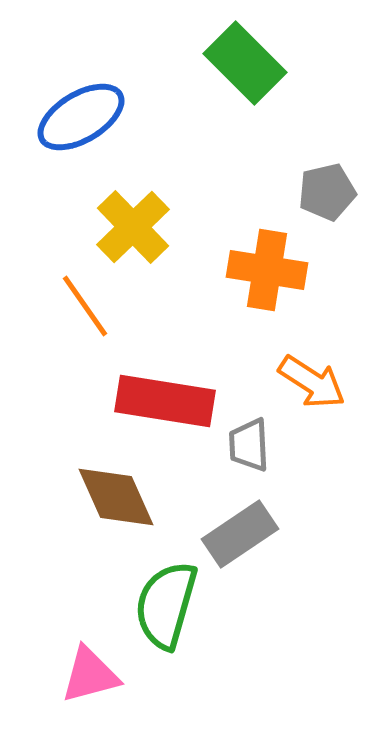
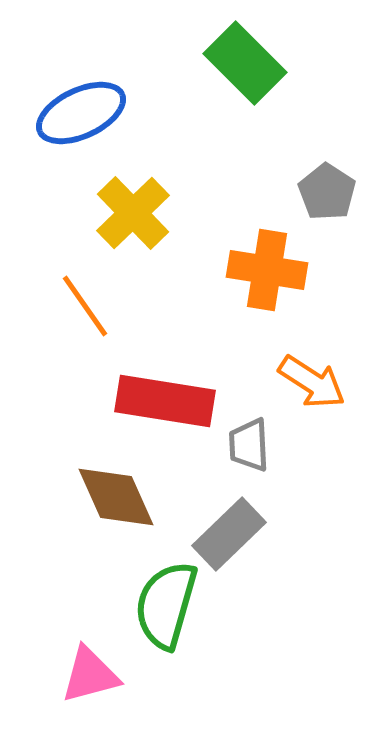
blue ellipse: moved 4 px up; rotated 6 degrees clockwise
gray pentagon: rotated 26 degrees counterclockwise
yellow cross: moved 14 px up
gray rectangle: moved 11 px left; rotated 10 degrees counterclockwise
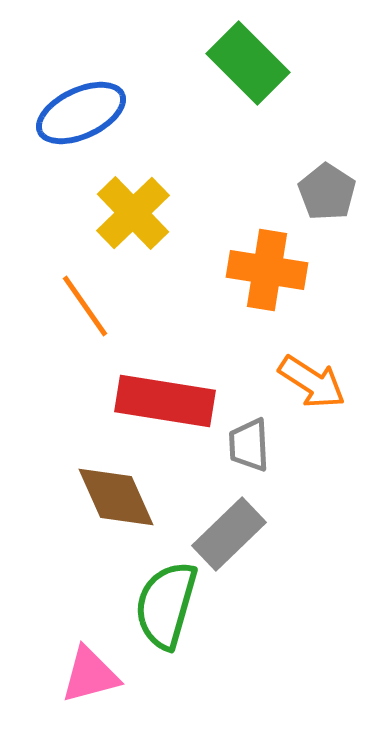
green rectangle: moved 3 px right
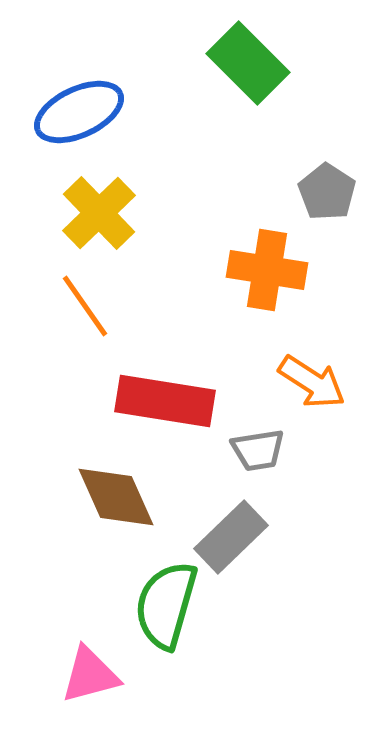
blue ellipse: moved 2 px left, 1 px up
yellow cross: moved 34 px left
gray trapezoid: moved 9 px right, 5 px down; rotated 96 degrees counterclockwise
gray rectangle: moved 2 px right, 3 px down
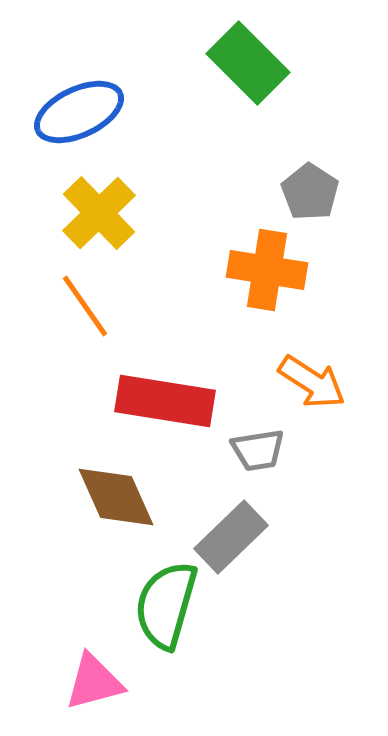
gray pentagon: moved 17 px left
pink triangle: moved 4 px right, 7 px down
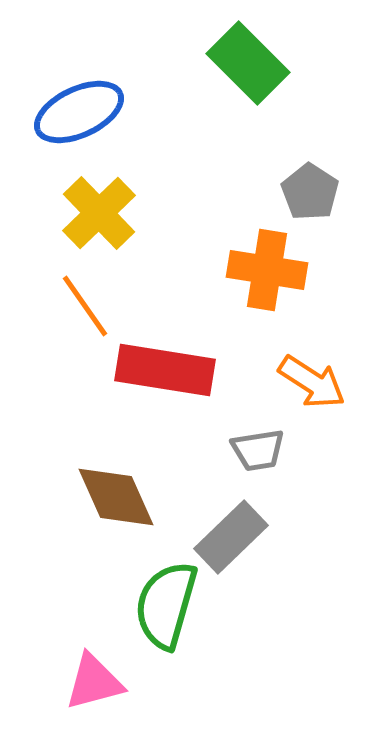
red rectangle: moved 31 px up
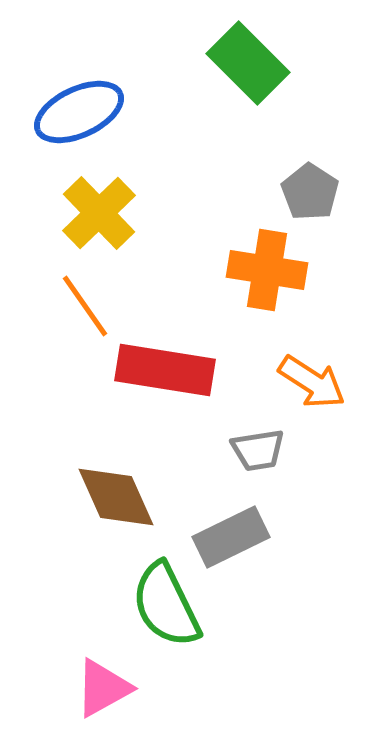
gray rectangle: rotated 18 degrees clockwise
green semicircle: rotated 42 degrees counterclockwise
pink triangle: moved 9 px right, 6 px down; rotated 14 degrees counterclockwise
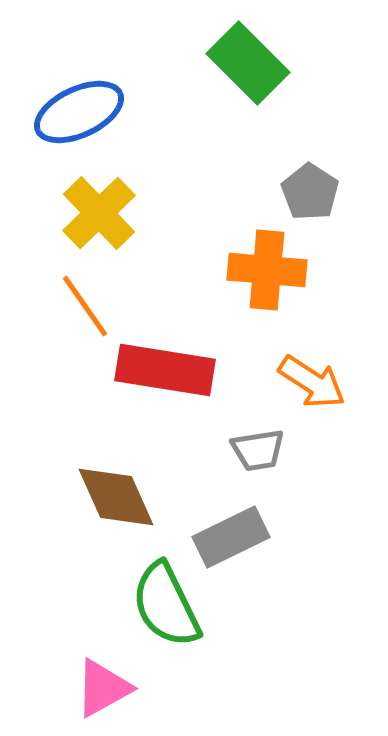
orange cross: rotated 4 degrees counterclockwise
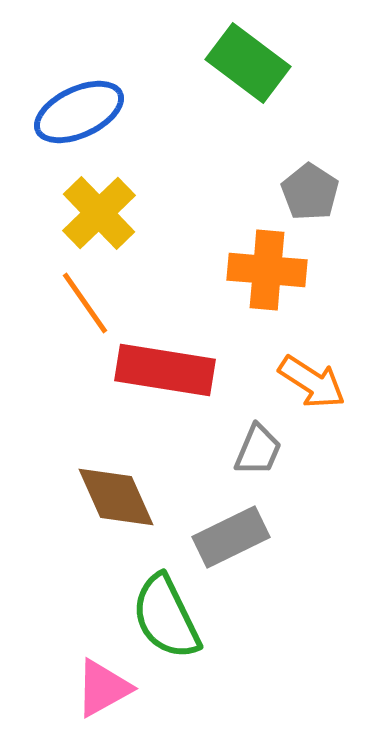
green rectangle: rotated 8 degrees counterclockwise
orange line: moved 3 px up
gray trapezoid: rotated 58 degrees counterclockwise
green semicircle: moved 12 px down
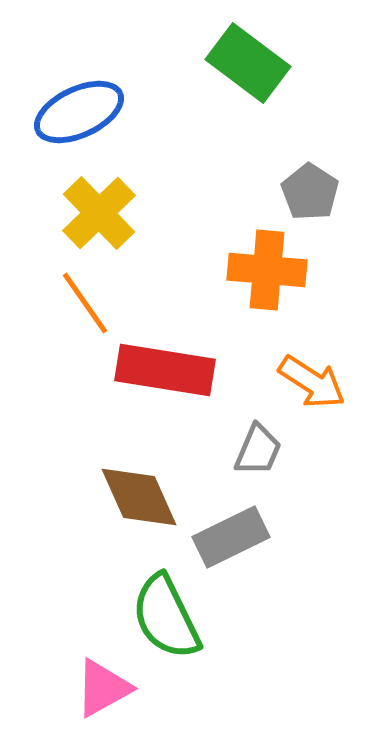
brown diamond: moved 23 px right
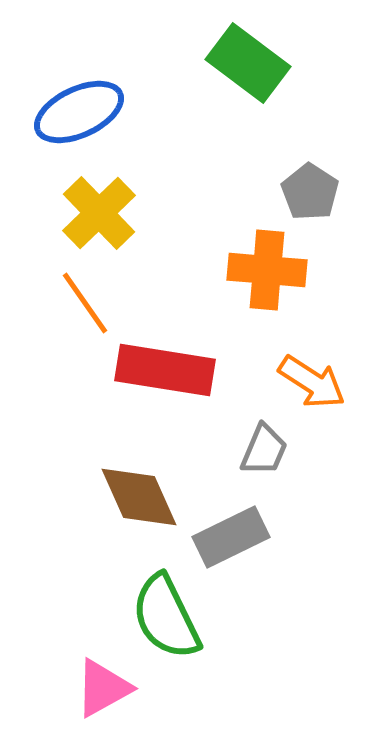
gray trapezoid: moved 6 px right
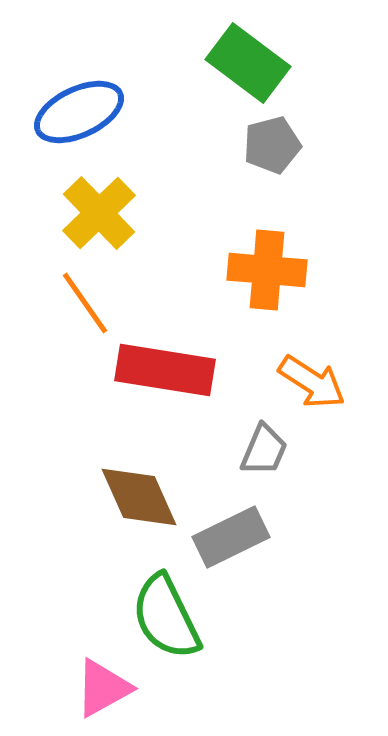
gray pentagon: moved 38 px left, 47 px up; rotated 24 degrees clockwise
